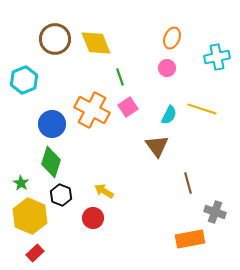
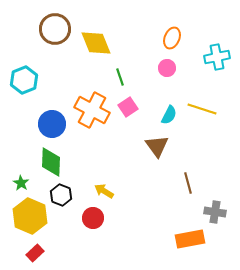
brown circle: moved 10 px up
green diamond: rotated 16 degrees counterclockwise
gray cross: rotated 10 degrees counterclockwise
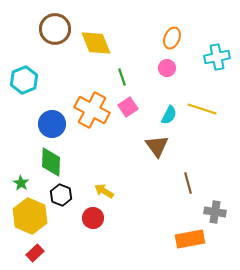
green line: moved 2 px right
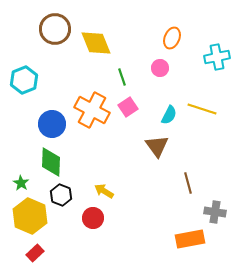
pink circle: moved 7 px left
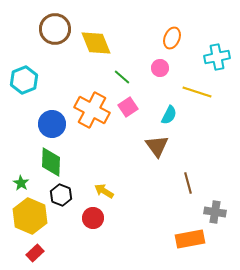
green line: rotated 30 degrees counterclockwise
yellow line: moved 5 px left, 17 px up
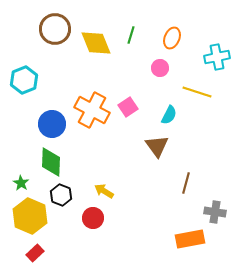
green line: moved 9 px right, 42 px up; rotated 66 degrees clockwise
brown line: moved 2 px left; rotated 30 degrees clockwise
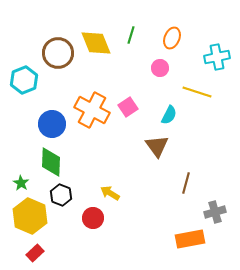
brown circle: moved 3 px right, 24 px down
yellow arrow: moved 6 px right, 2 px down
gray cross: rotated 25 degrees counterclockwise
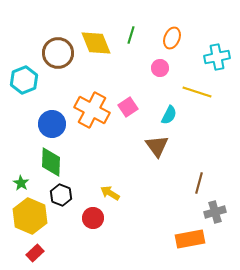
brown line: moved 13 px right
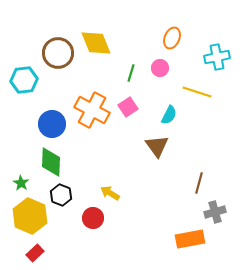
green line: moved 38 px down
cyan hexagon: rotated 16 degrees clockwise
